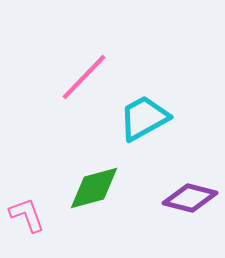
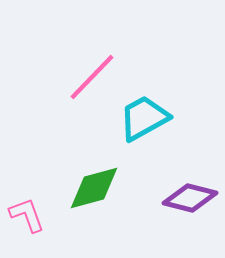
pink line: moved 8 px right
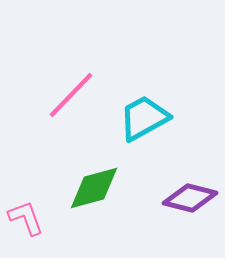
pink line: moved 21 px left, 18 px down
pink L-shape: moved 1 px left, 3 px down
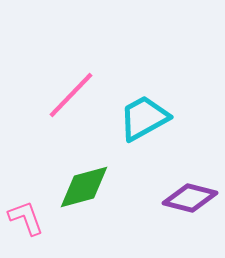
green diamond: moved 10 px left, 1 px up
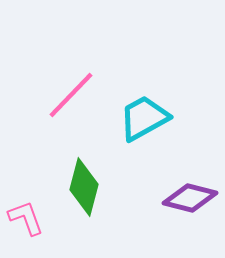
green diamond: rotated 60 degrees counterclockwise
